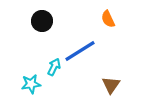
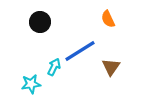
black circle: moved 2 px left, 1 px down
brown triangle: moved 18 px up
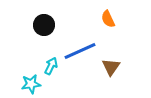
black circle: moved 4 px right, 3 px down
blue line: rotated 8 degrees clockwise
cyan arrow: moved 3 px left, 1 px up
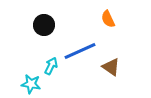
brown triangle: rotated 30 degrees counterclockwise
cyan star: rotated 18 degrees clockwise
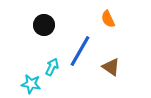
blue line: rotated 36 degrees counterclockwise
cyan arrow: moved 1 px right, 1 px down
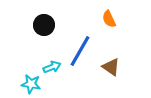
orange semicircle: moved 1 px right
cyan arrow: rotated 42 degrees clockwise
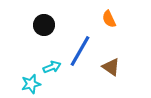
cyan star: rotated 24 degrees counterclockwise
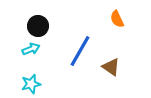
orange semicircle: moved 8 px right
black circle: moved 6 px left, 1 px down
cyan arrow: moved 21 px left, 18 px up
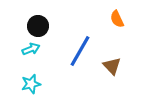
brown triangle: moved 1 px right, 1 px up; rotated 12 degrees clockwise
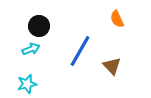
black circle: moved 1 px right
cyan star: moved 4 px left
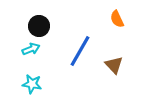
brown triangle: moved 2 px right, 1 px up
cyan star: moved 5 px right; rotated 24 degrees clockwise
